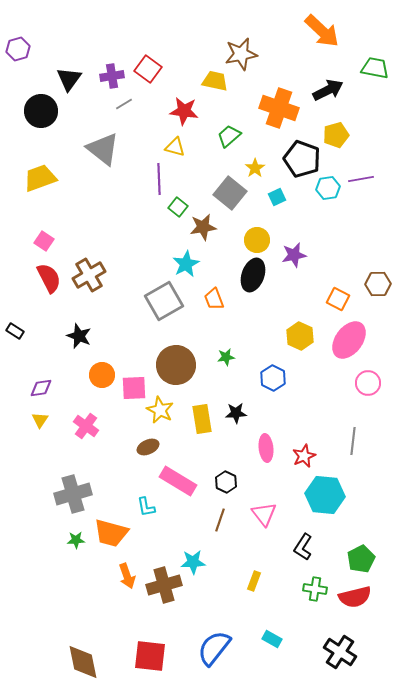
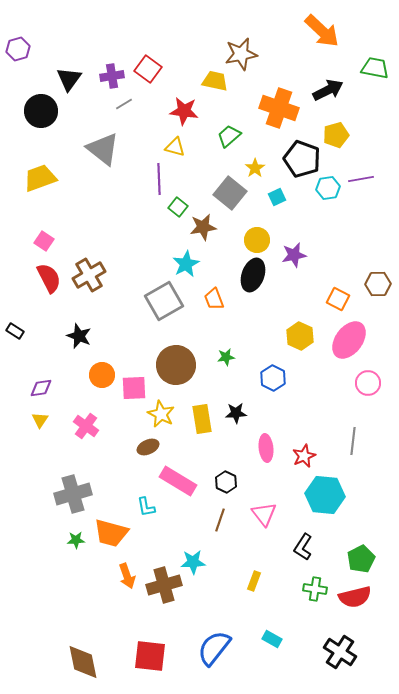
yellow star at (160, 410): moved 1 px right, 4 px down
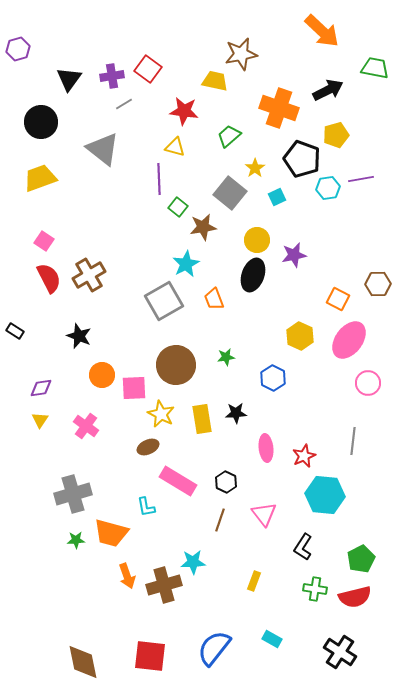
black circle at (41, 111): moved 11 px down
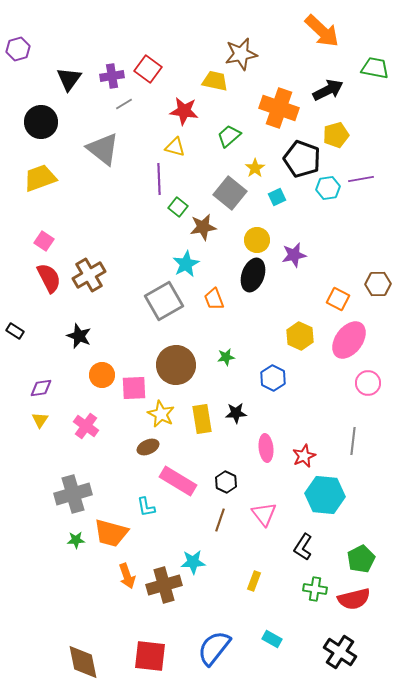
red semicircle at (355, 597): moved 1 px left, 2 px down
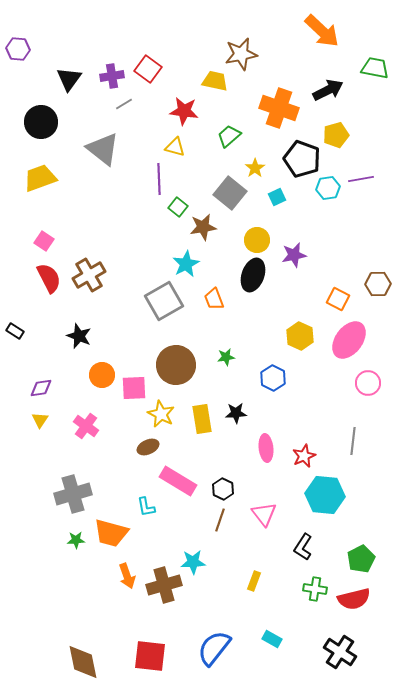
purple hexagon at (18, 49): rotated 20 degrees clockwise
black hexagon at (226, 482): moved 3 px left, 7 px down
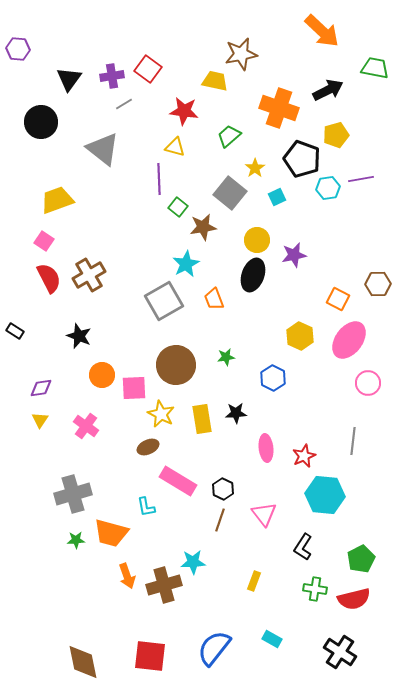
yellow trapezoid at (40, 178): moved 17 px right, 22 px down
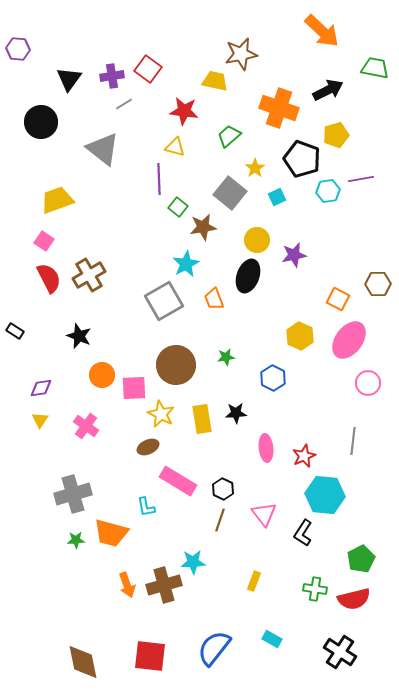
cyan hexagon at (328, 188): moved 3 px down
black ellipse at (253, 275): moved 5 px left, 1 px down
black L-shape at (303, 547): moved 14 px up
orange arrow at (127, 576): moved 9 px down
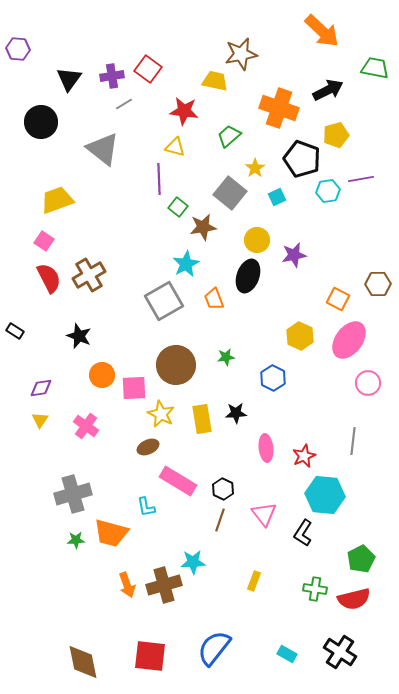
cyan rectangle at (272, 639): moved 15 px right, 15 px down
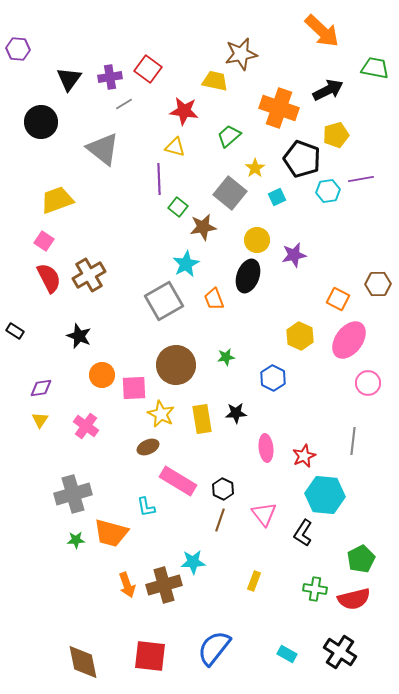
purple cross at (112, 76): moved 2 px left, 1 px down
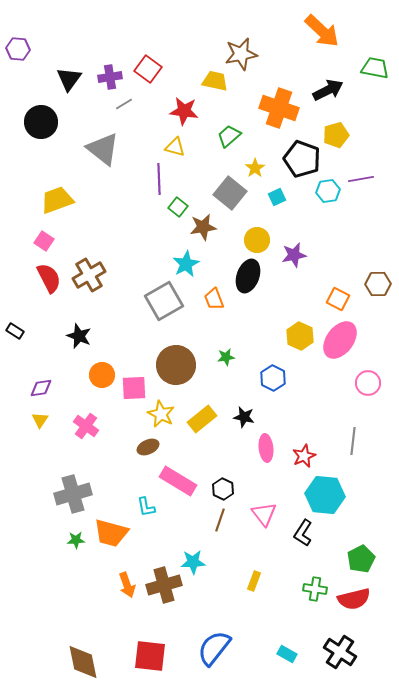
pink ellipse at (349, 340): moved 9 px left
black star at (236, 413): moved 8 px right, 4 px down; rotated 15 degrees clockwise
yellow rectangle at (202, 419): rotated 60 degrees clockwise
